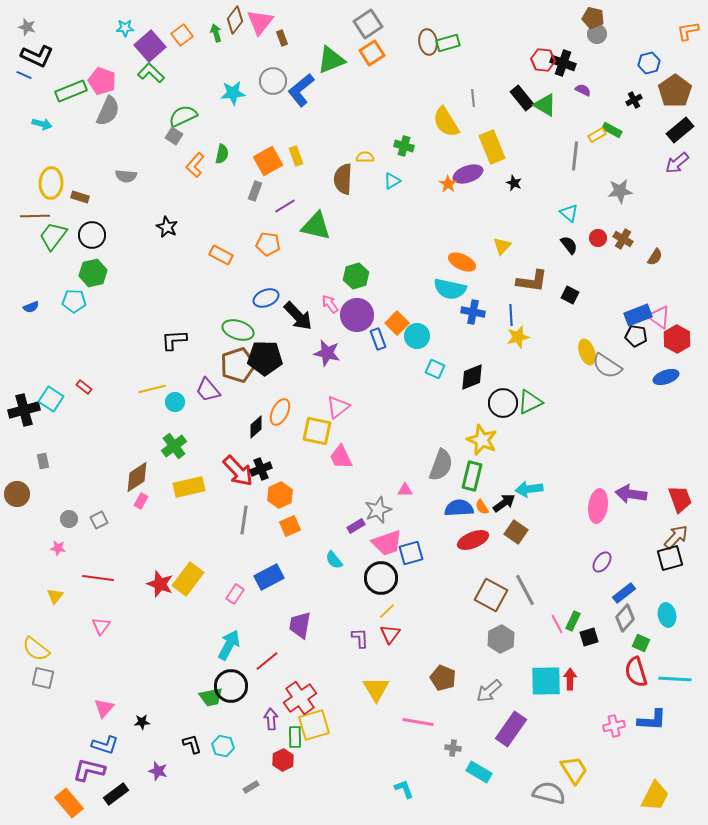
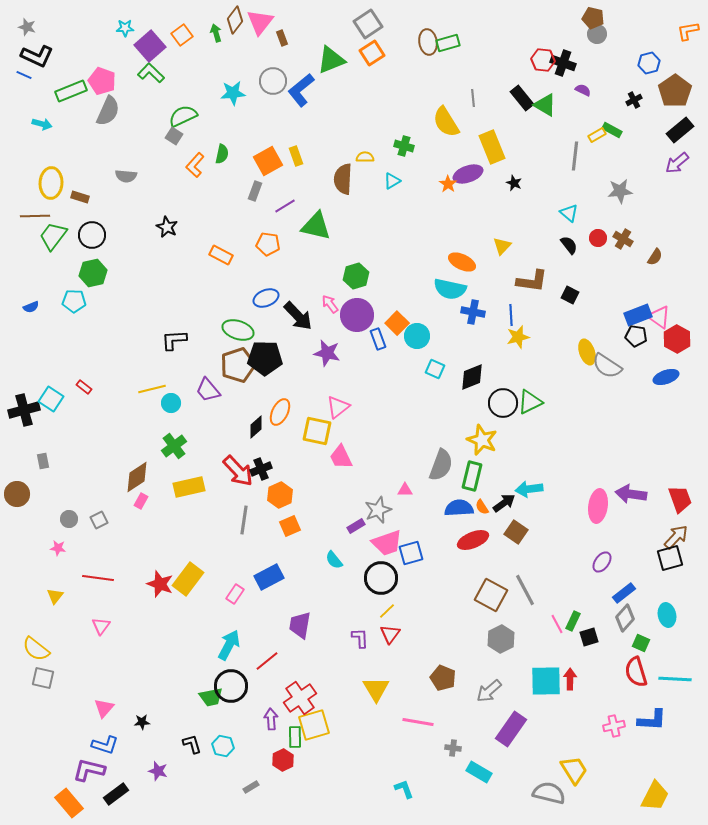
cyan circle at (175, 402): moved 4 px left, 1 px down
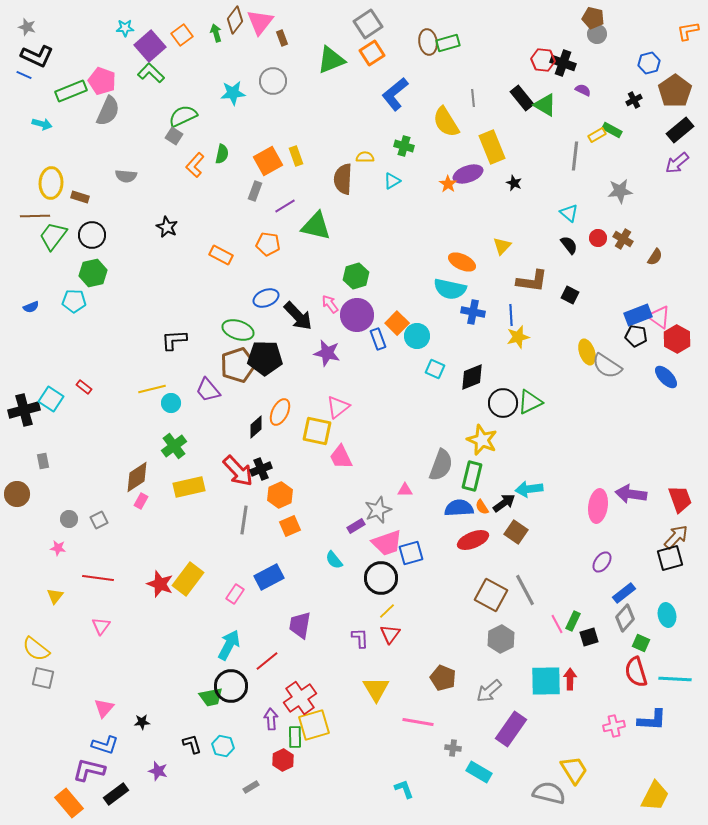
blue L-shape at (301, 90): moved 94 px right, 4 px down
blue ellipse at (666, 377): rotated 65 degrees clockwise
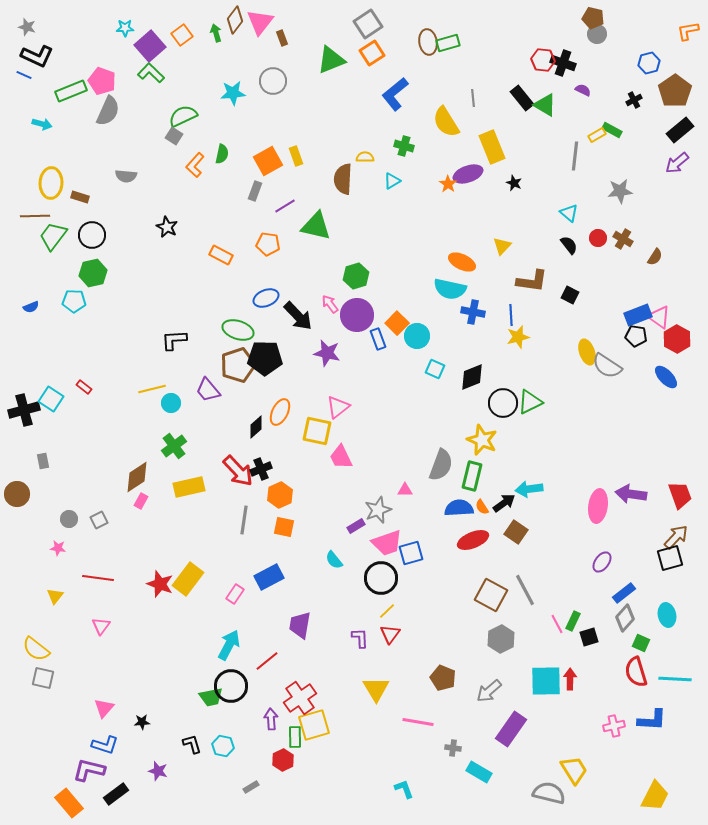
red trapezoid at (680, 499): moved 4 px up
orange square at (290, 526): moved 6 px left, 1 px down; rotated 35 degrees clockwise
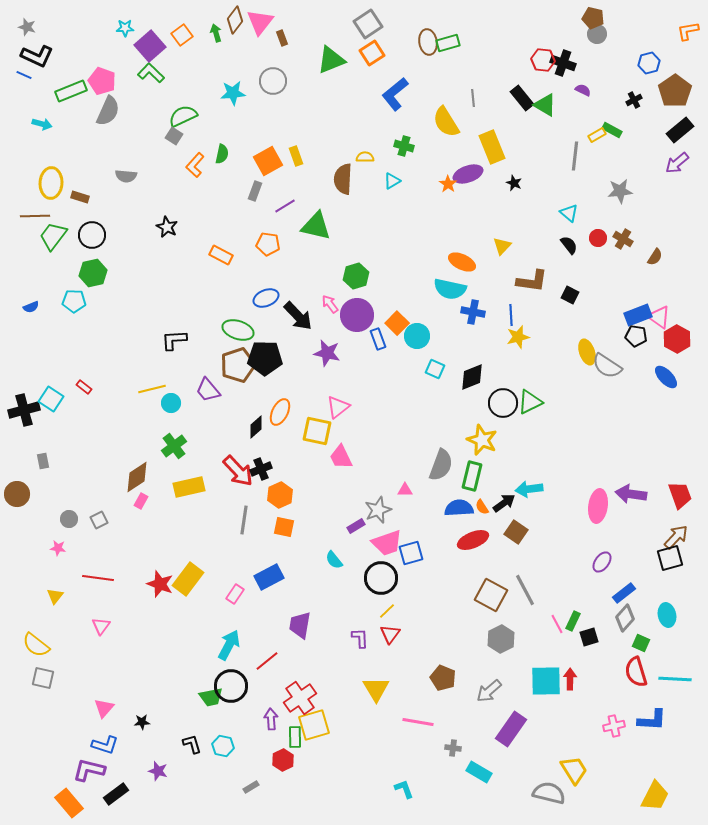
yellow semicircle at (36, 649): moved 4 px up
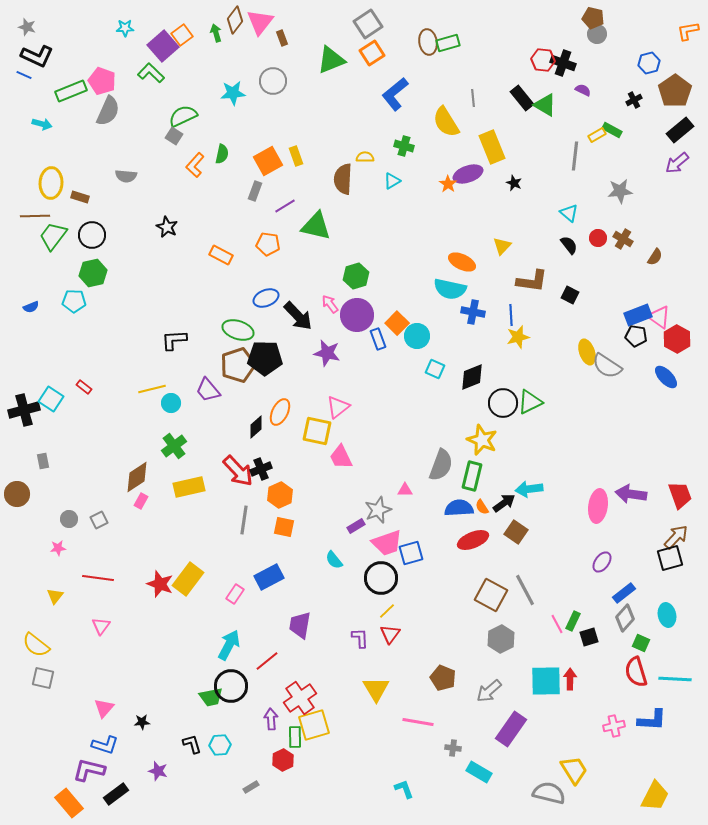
purple square at (150, 46): moved 13 px right
pink star at (58, 548): rotated 14 degrees counterclockwise
cyan hexagon at (223, 746): moved 3 px left, 1 px up; rotated 15 degrees counterclockwise
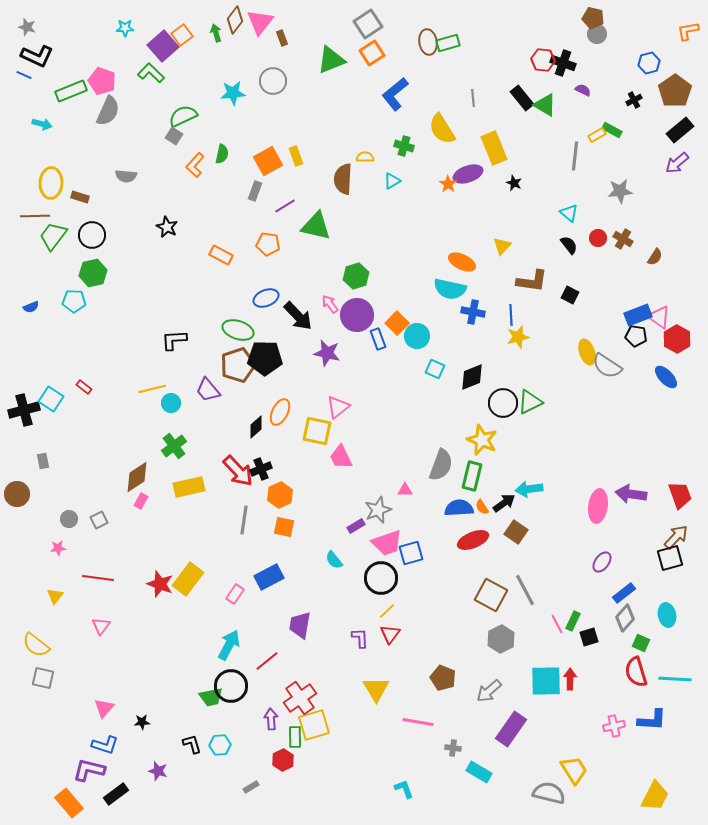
yellow semicircle at (446, 122): moved 4 px left, 7 px down
yellow rectangle at (492, 147): moved 2 px right, 1 px down
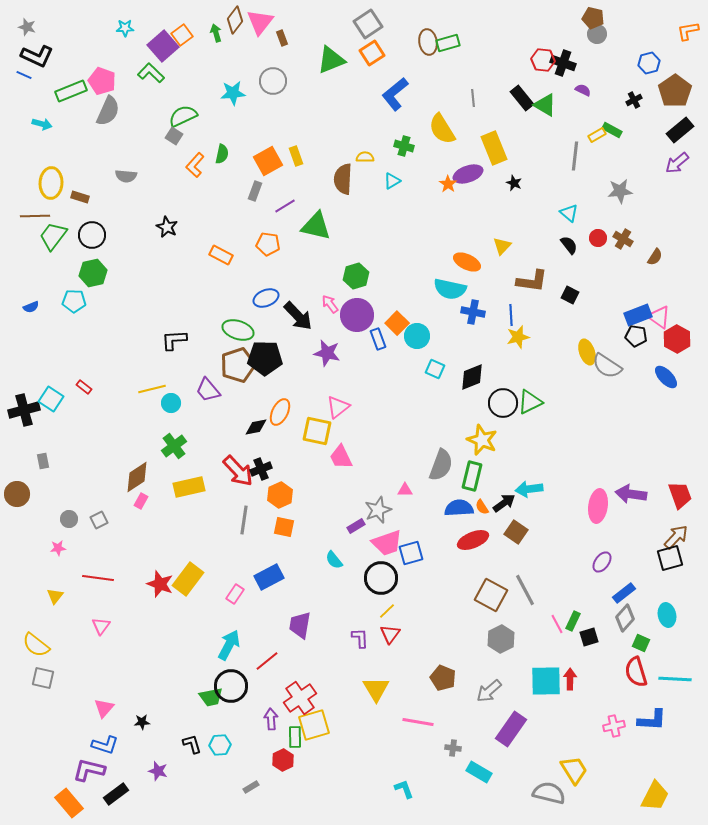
orange ellipse at (462, 262): moved 5 px right
black diamond at (256, 427): rotated 30 degrees clockwise
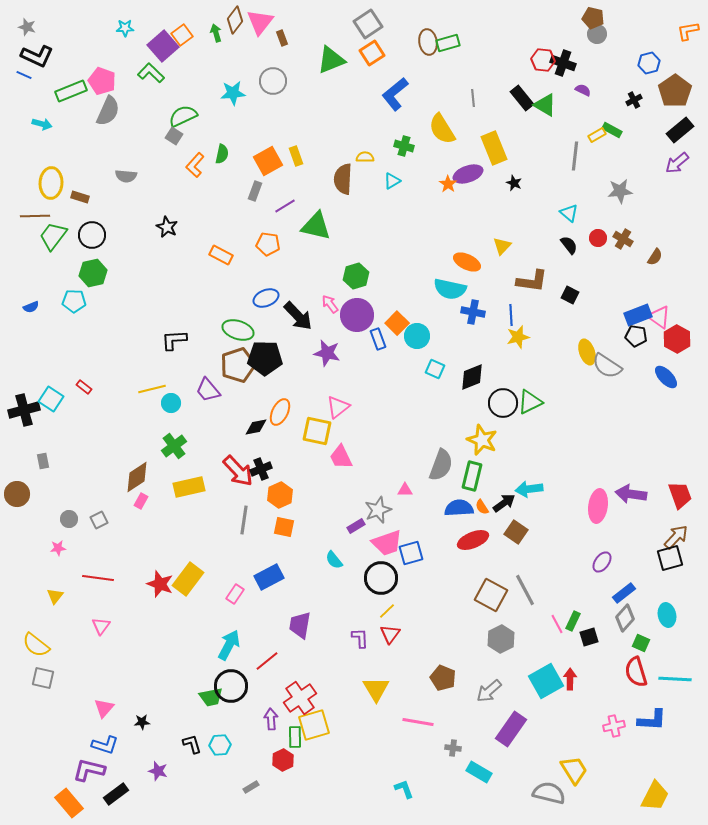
cyan square at (546, 681): rotated 28 degrees counterclockwise
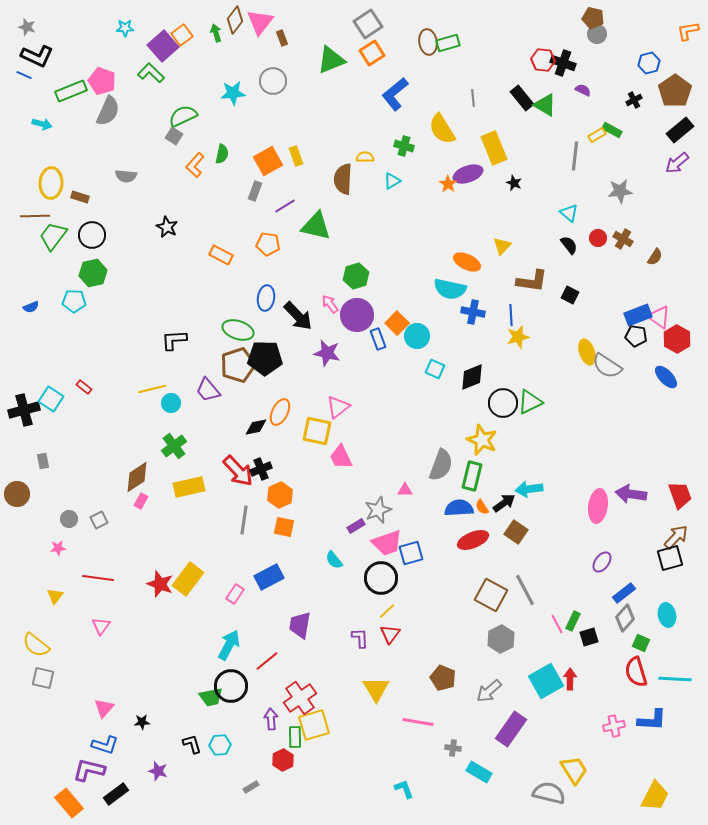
blue ellipse at (266, 298): rotated 60 degrees counterclockwise
